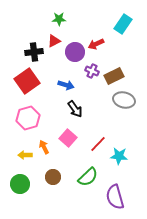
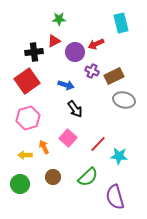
cyan rectangle: moved 2 px left, 1 px up; rotated 48 degrees counterclockwise
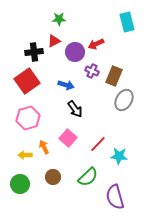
cyan rectangle: moved 6 px right, 1 px up
brown rectangle: rotated 42 degrees counterclockwise
gray ellipse: rotated 75 degrees counterclockwise
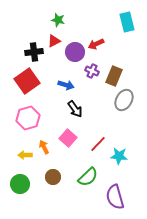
green star: moved 1 px left, 1 px down; rotated 16 degrees clockwise
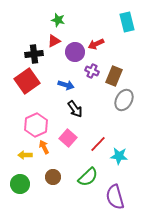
black cross: moved 2 px down
pink hexagon: moved 8 px right, 7 px down; rotated 10 degrees counterclockwise
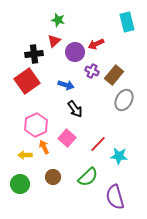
red triangle: rotated 16 degrees counterclockwise
brown rectangle: moved 1 px up; rotated 18 degrees clockwise
pink square: moved 1 px left
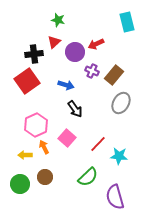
red triangle: moved 1 px down
gray ellipse: moved 3 px left, 3 px down
brown circle: moved 8 px left
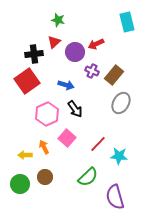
pink hexagon: moved 11 px right, 11 px up
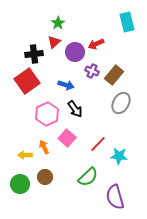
green star: moved 3 px down; rotated 24 degrees clockwise
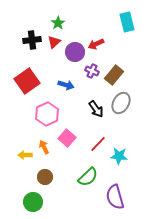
black cross: moved 2 px left, 14 px up
black arrow: moved 21 px right
green circle: moved 13 px right, 18 px down
